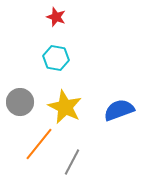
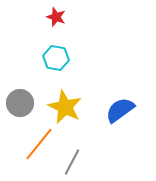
gray circle: moved 1 px down
blue semicircle: moved 1 px right; rotated 16 degrees counterclockwise
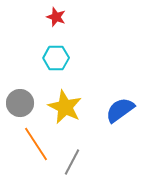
cyan hexagon: rotated 10 degrees counterclockwise
orange line: moved 3 px left; rotated 72 degrees counterclockwise
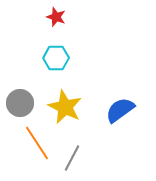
orange line: moved 1 px right, 1 px up
gray line: moved 4 px up
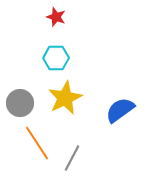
yellow star: moved 9 px up; rotated 20 degrees clockwise
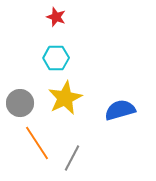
blue semicircle: rotated 20 degrees clockwise
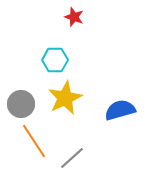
red star: moved 18 px right
cyan hexagon: moved 1 px left, 2 px down
gray circle: moved 1 px right, 1 px down
orange line: moved 3 px left, 2 px up
gray line: rotated 20 degrees clockwise
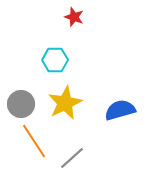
yellow star: moved 5 px down
